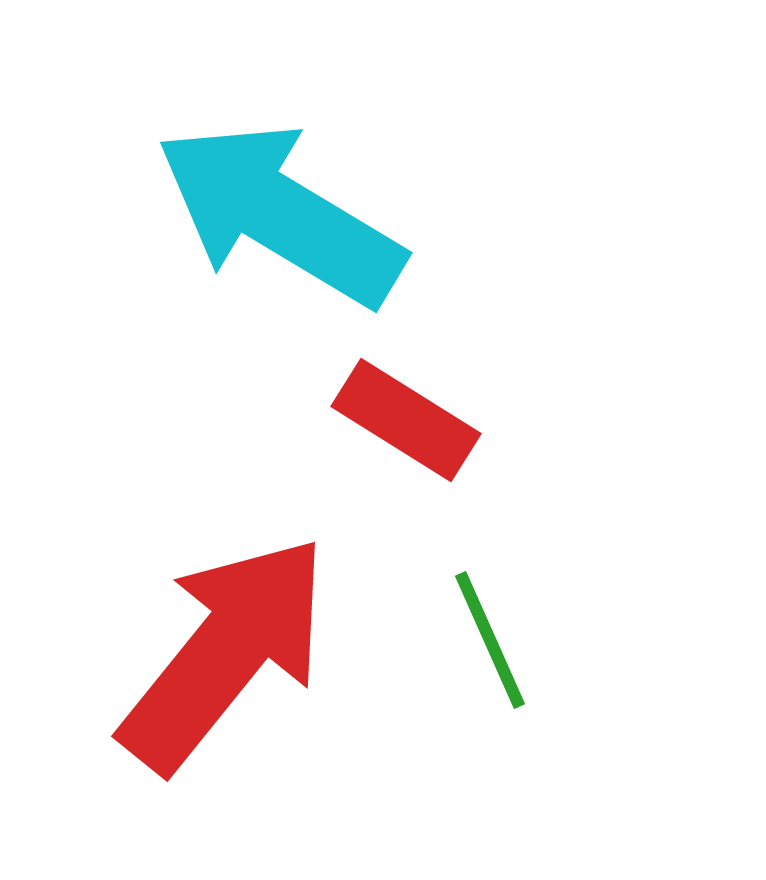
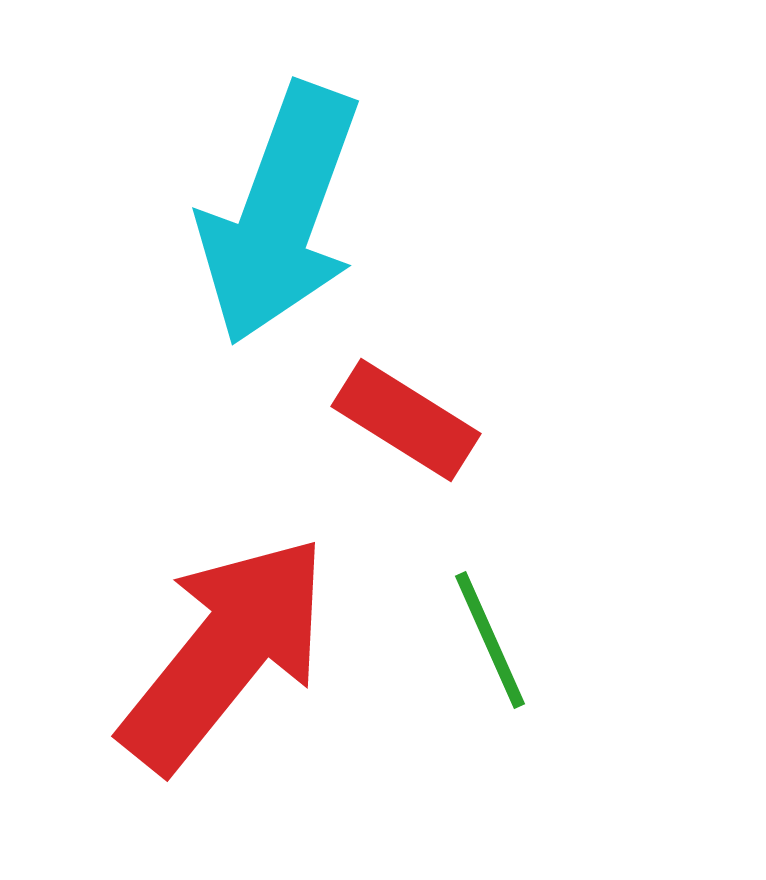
cyan arrow: rotated 101 degrees counterclockwise
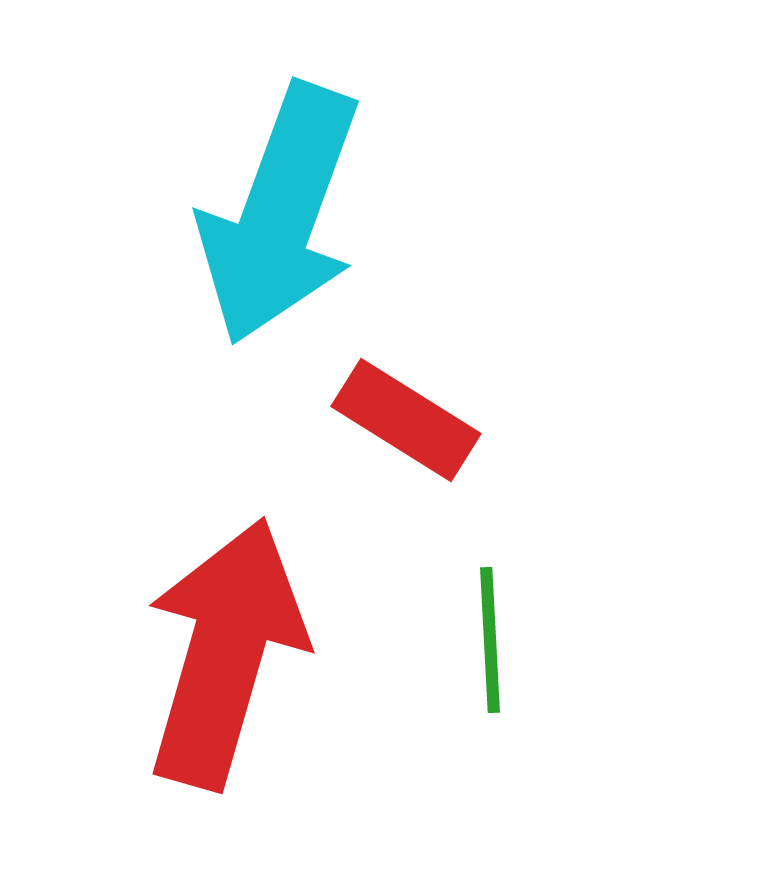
green line: rotated 21 degrees clockwise
red arrow: rotated 23 degrees counterclockwise
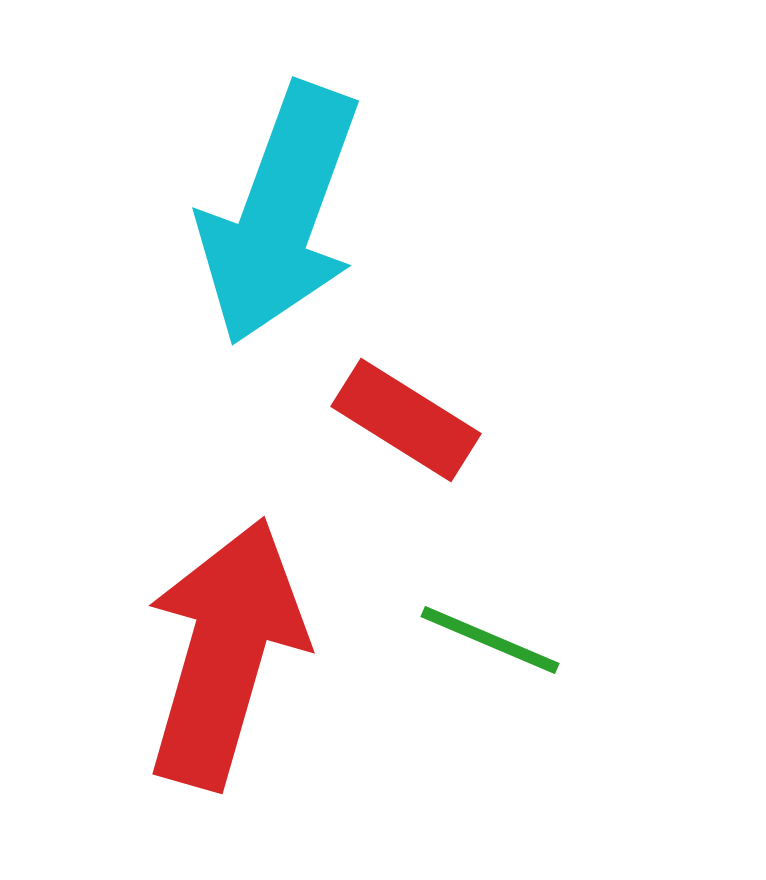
green line: rotated 64 degrees counterclockwise
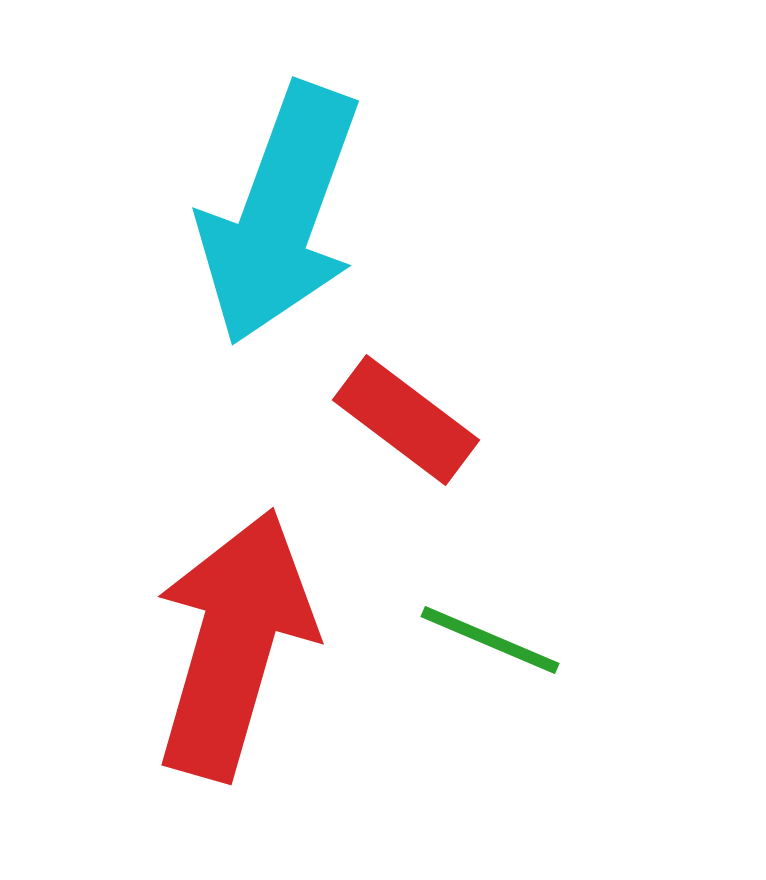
red rectangle: rotated 5 degrees clockwise
red arrow: moved 9 px right, 9 px up
